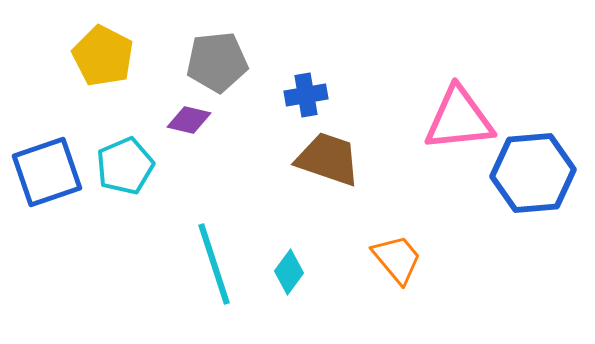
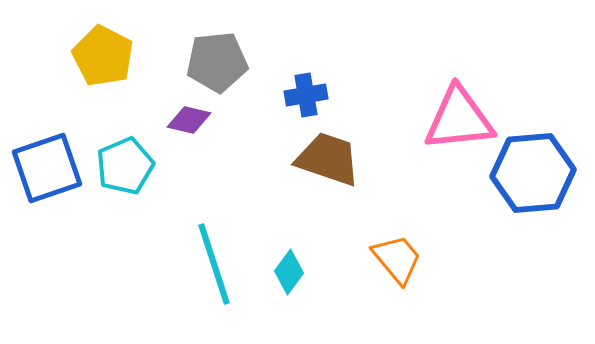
blue square: moved 4 px up
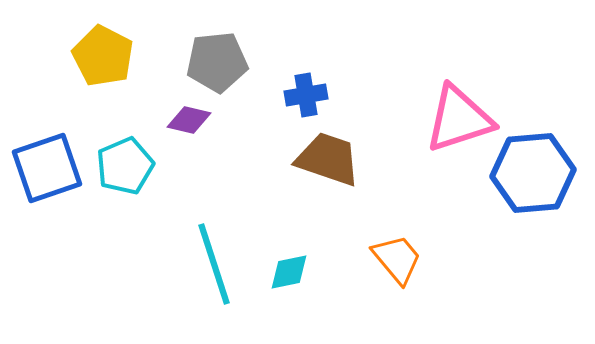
pink triangle: rotated 12 degrees counterclockwise
cyan diamond: rotated 42 degrees clockwise
